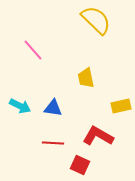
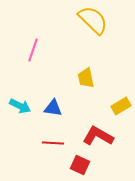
yellow semicircle: moved 3 px left
pink line: rotated 60 degrees clockwise
yellow rectangle: rotated 18 degrees counterclockwise
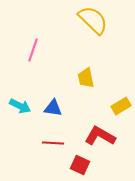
red L-shape: moved 2 px right
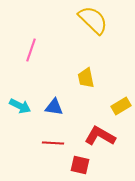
pink line: moved 2 px left
blue triangle: moved 1 px right, 1 px up
red square: rotated 12 degrees counterclockwise
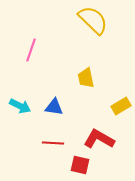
red L-shape: moved 1 px left, 3 px down
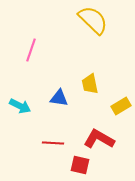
yellow trapezoid: moved 4 px right, 6 px down
blue triangle: moved 5 px right, 9 px up
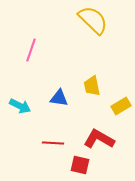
yellow trapezoid: moved 2 px right, 2 px down
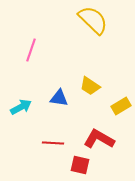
yellow trapezoid: moved 2 px left; rotated 45 degrees counterclockwise
cyan arrow: moved 1 px right, 1 px down; rotated 55 degrees counterclockwise
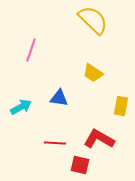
yellow trapezoid: moved 3 px right, 13 px up
yellow rectangle: rotated 48 degrees counterclockwise
red line: moved 2 px right
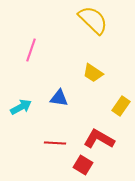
yellow rectangle: rotated 24 degrees clockwise
red square: moved 3 px right; rotated 18 degrees clockwise
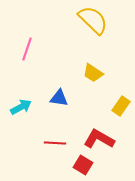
pink line: moved 4 px left, 1 px up
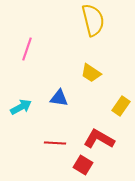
yellow semicircle: rotated 32 degrees clockwise
yellow trapezoid: moved 2 px left
